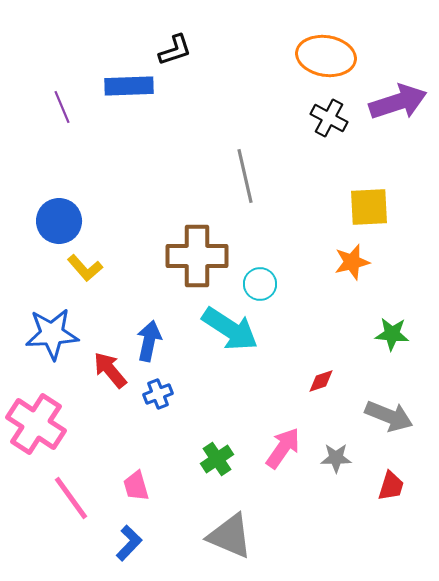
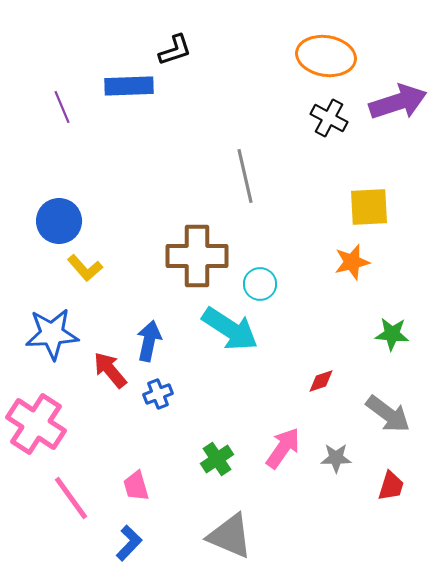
gray arrow: moved 1 px left, 2 px up; rotated 15 degrees clockwise
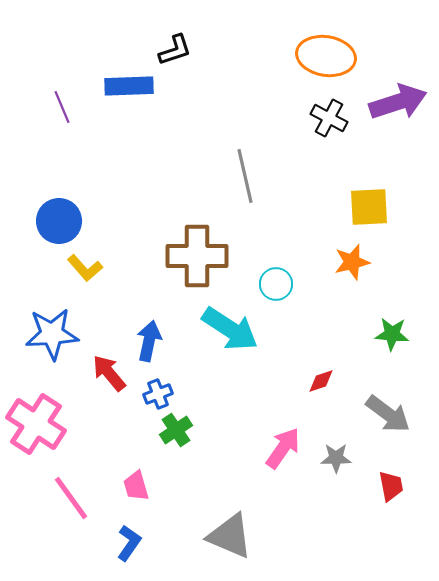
cyan circle: moved 16 px right
red arrow: moved 1 px left, 3 px down
green cross: moved 41 px left, 29 px up
red trapezoid: rotated 28 degrees counterclockwise
blue L-shape: rotated 9 degrees counterclockwise
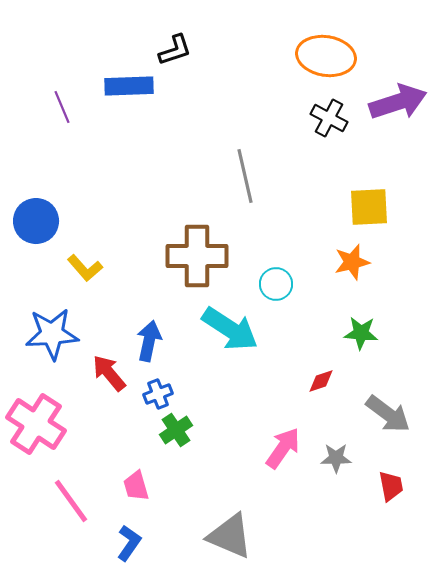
blue circle: moved 23 px left
green star: moved 31 px left, 1 px up
pink line: moved 3 px down
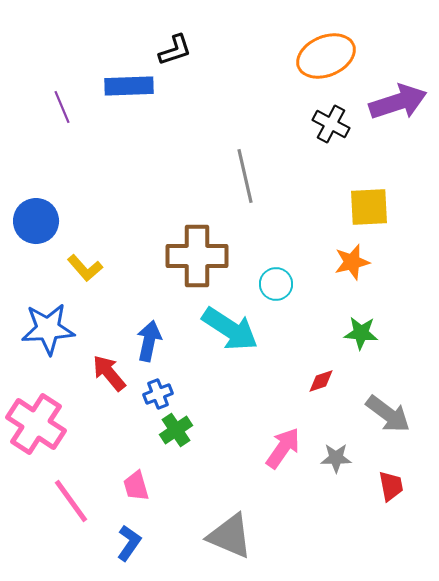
orange ellipse: rotated 32 degrees counterclockwise
black cross: moved 2 px right, 6 px down
blue star: moved 4 px left, 5 px up
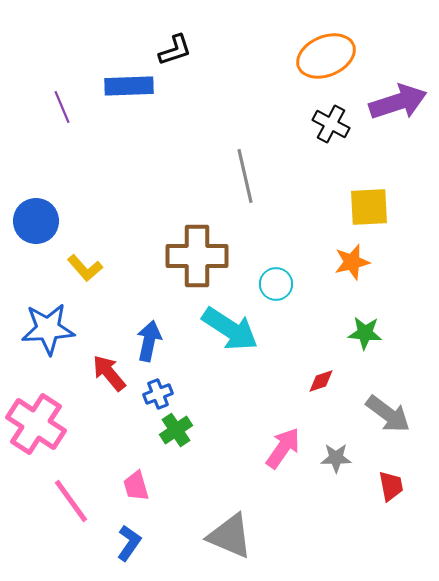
green star: moved 4 px right
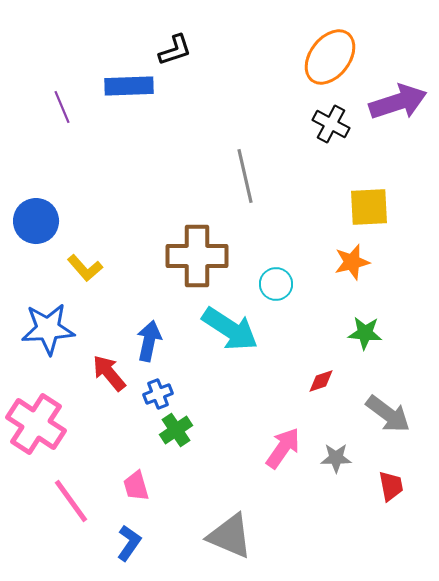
orange ellipse: moved 4 px right, 1 px down; rotated 30 degrees counterclockwise
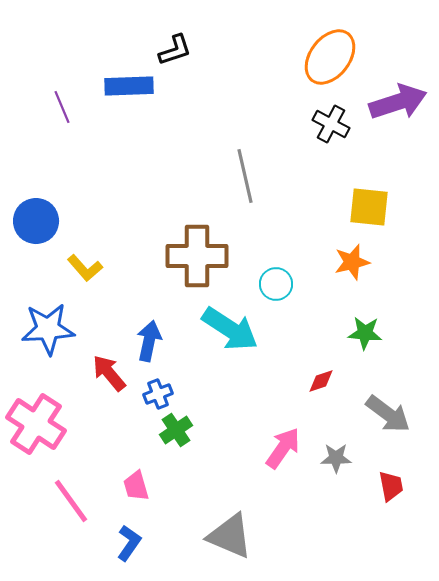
yellow square: rotated 9 degrees clockwise
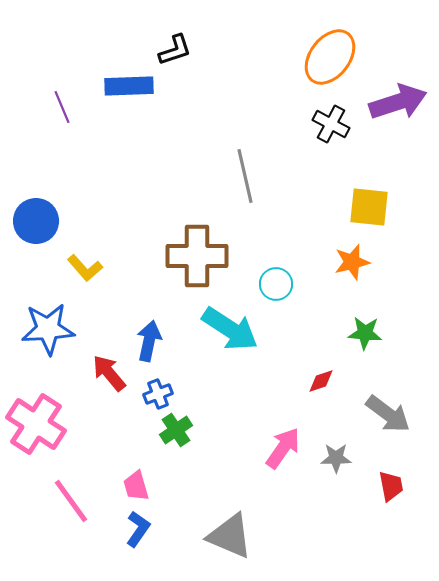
blue L-shape: moved 9 px right, 14 px up
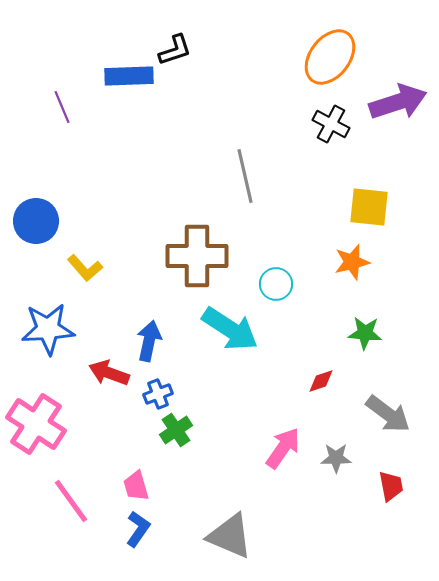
blue rectangle: moved 10 px up
red arrow: rotated 30 degrees counterclockwise
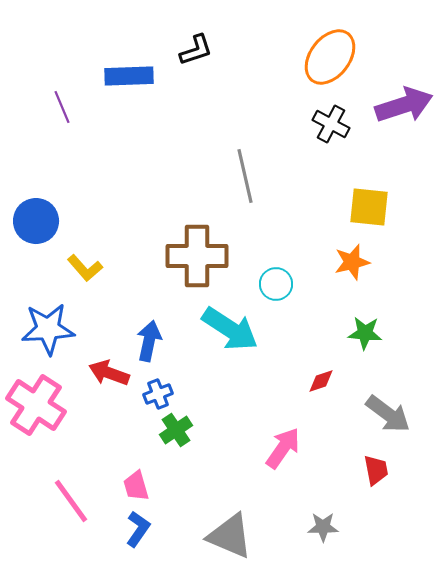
black L-shape: moved 21 px right
purple arrow: moved 6 px right, 3 px down
pink cross: moved 19 px up
gray star: moved 13 px left, 69 px down
red trapezoid: moved 15 px left, 16 px up
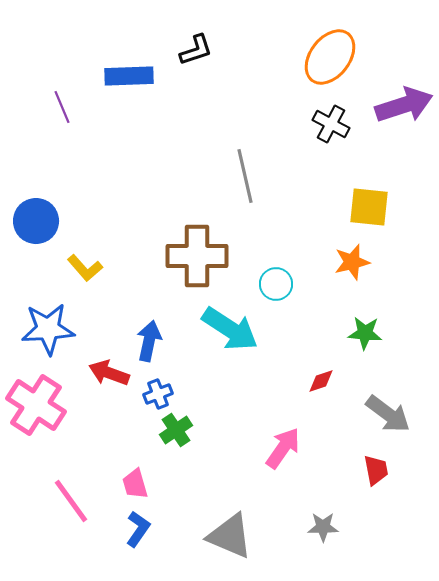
pink trapezoid: moved 1 px left, 2 px up
